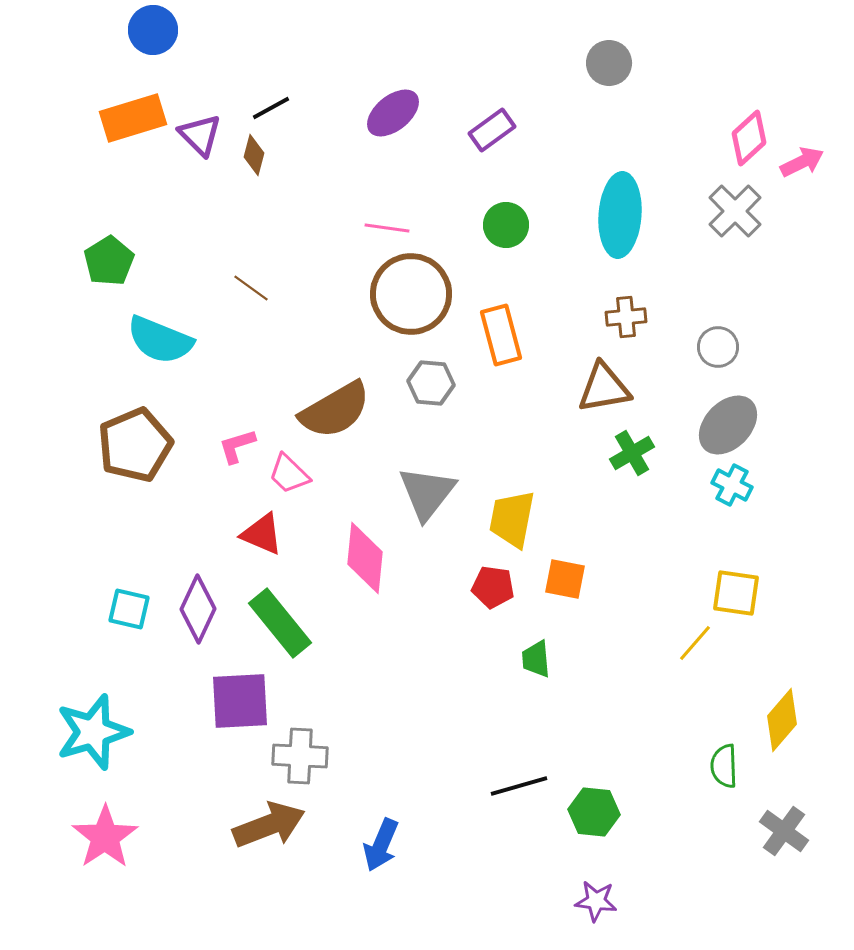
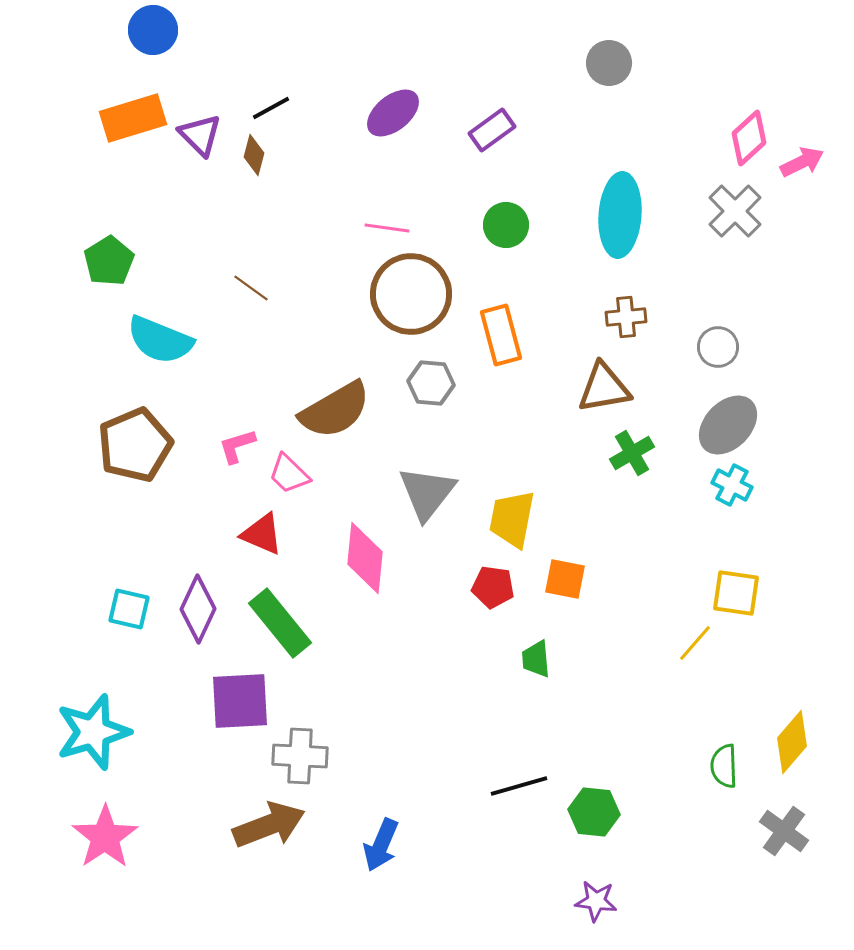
yellow diamond at (782, 720): moved 10 px right, 22 px down
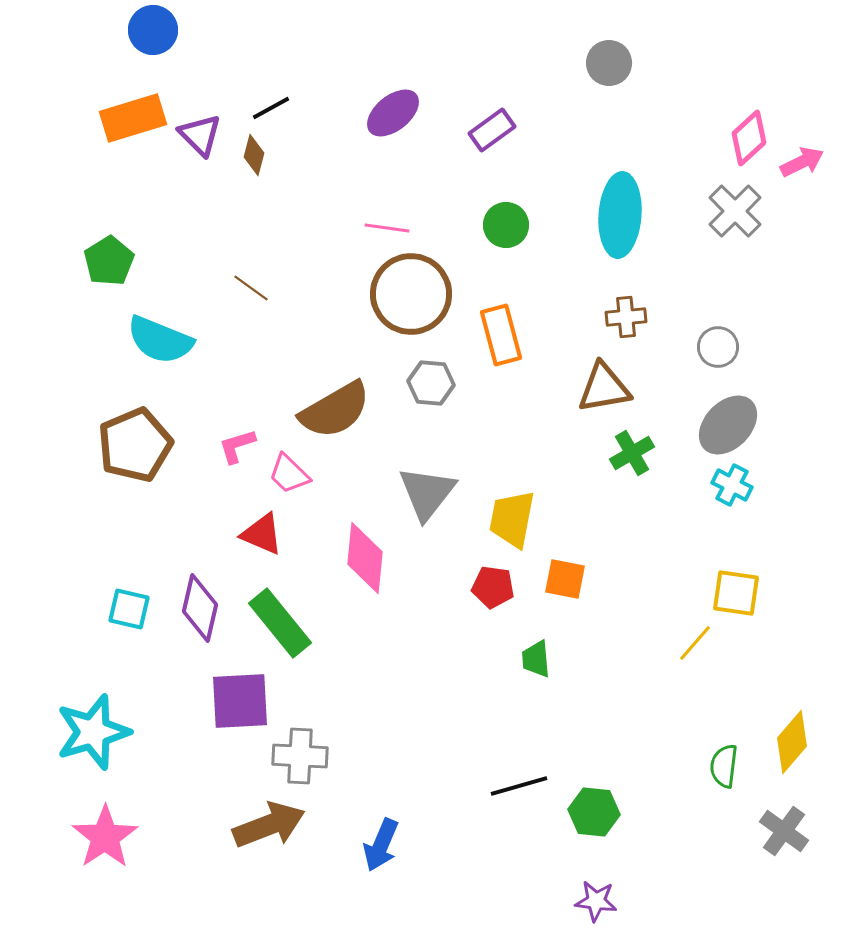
purple diamond at (198, 609): moved 2 px right, 1 px up; rotated 12 degrees counterclockwise
green semicircle at (724, 766): rotated 9 degrees clockwise
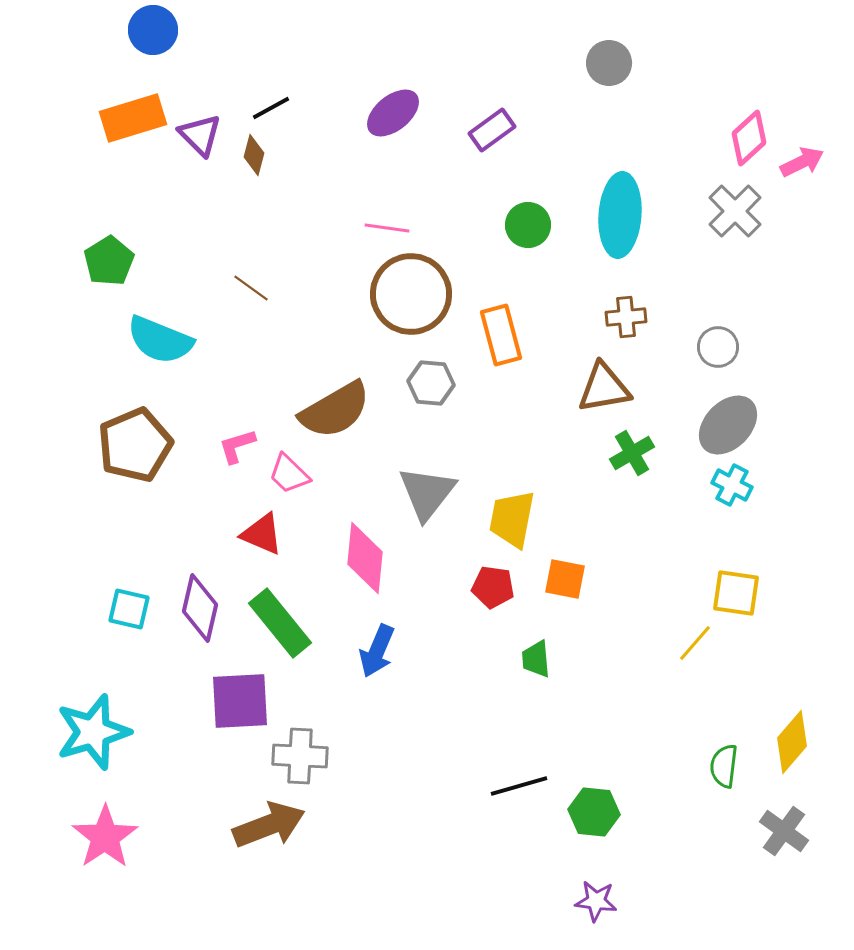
green circle at (506, 225): moved 22 px right
blue arrow at (381, 845): moved 4 px left, 194 px up
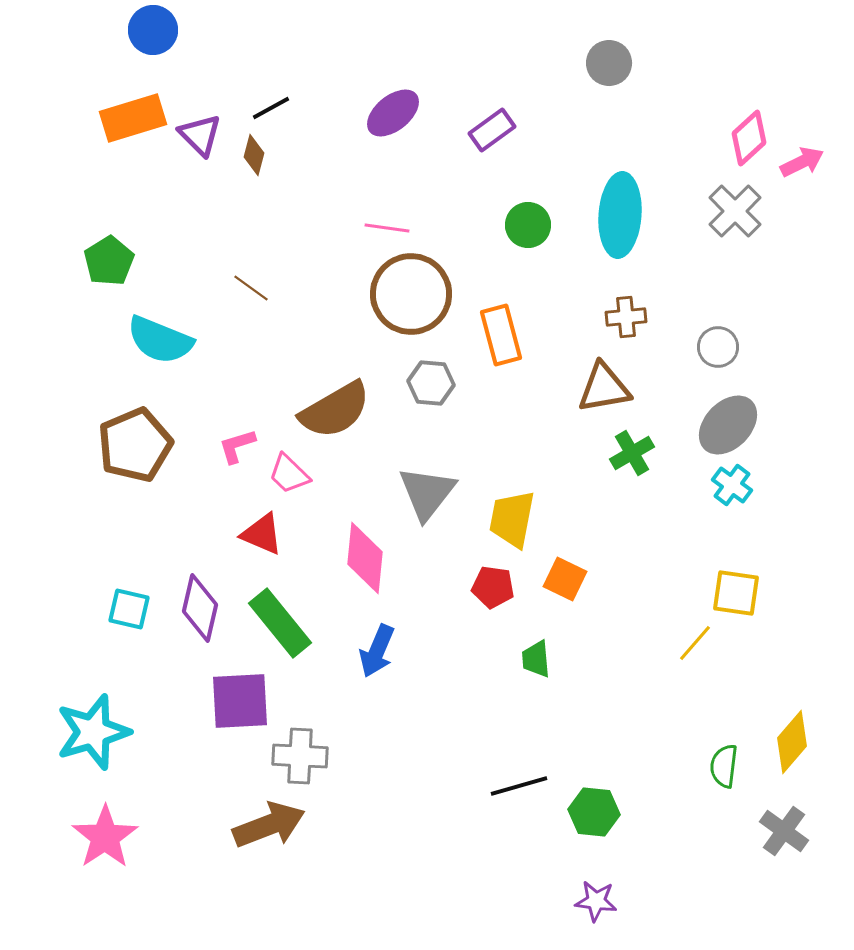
cyan cross at (732, 485): rotated 9 degrees clockwise
orange square at (565, 579): rotated 15 degrees clockwise
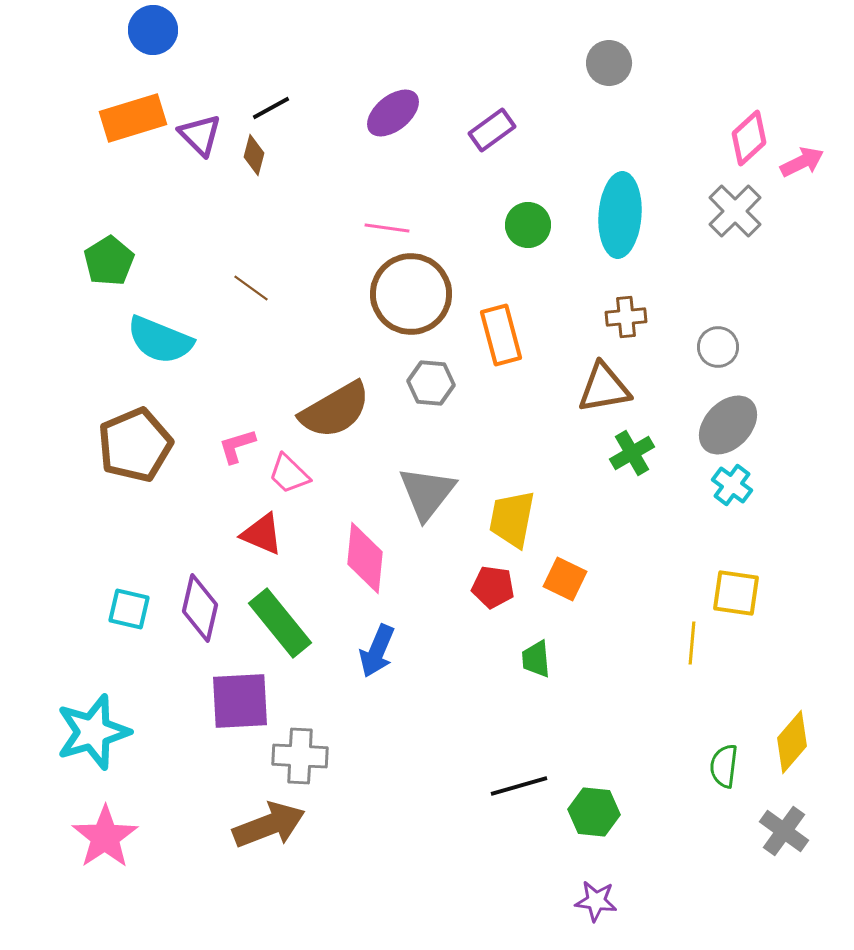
yellow line at (695, 643): moved 3 px left; rotated 36 degrees counterclockwise
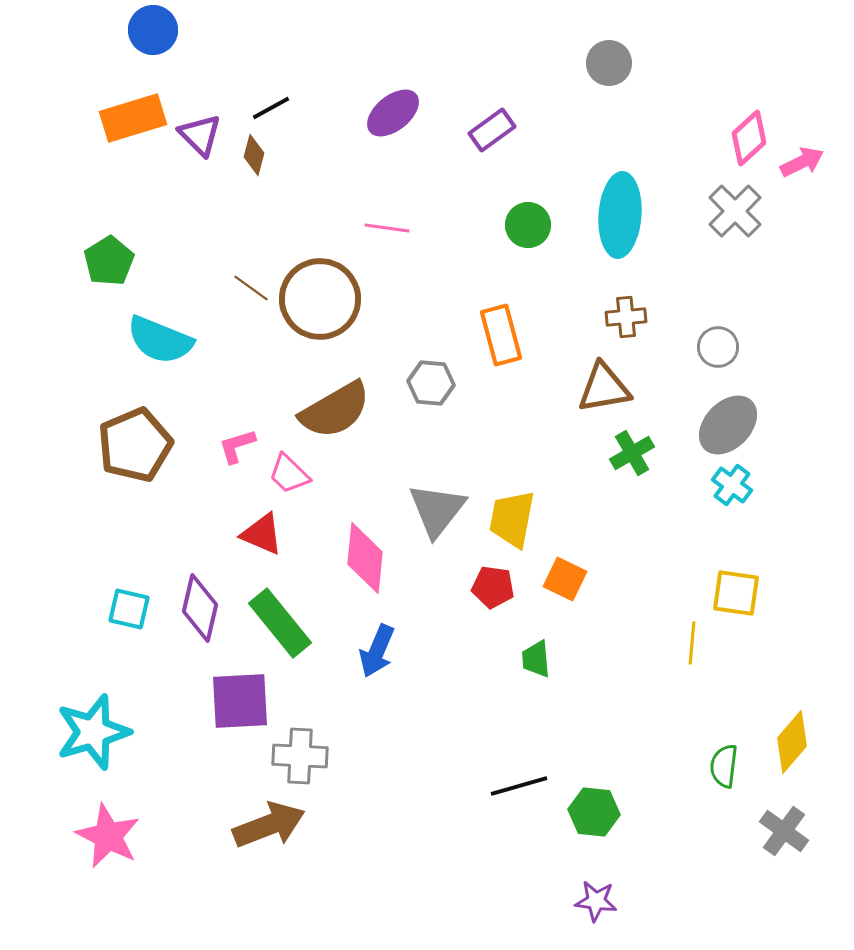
brown circle at (411, 294): moved 91 px left, 5 px down
gray triangle at (427, 493): moved 10 px right, 17 px down
pink star at (105, 837): moved 3 px right, 1 px up; rotated 12 degrees counterclockwise
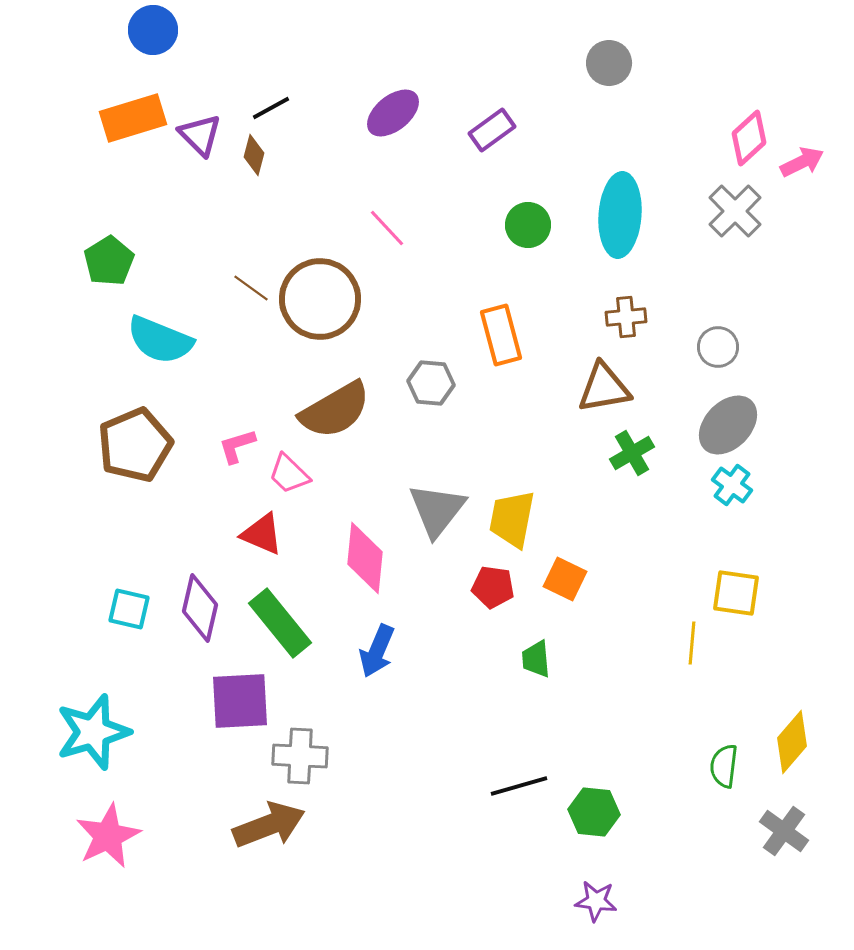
pink line at (387, 228): rotated 39 degrees clockwise
pink star at (108, 836): rotated 20 degrees clockwise
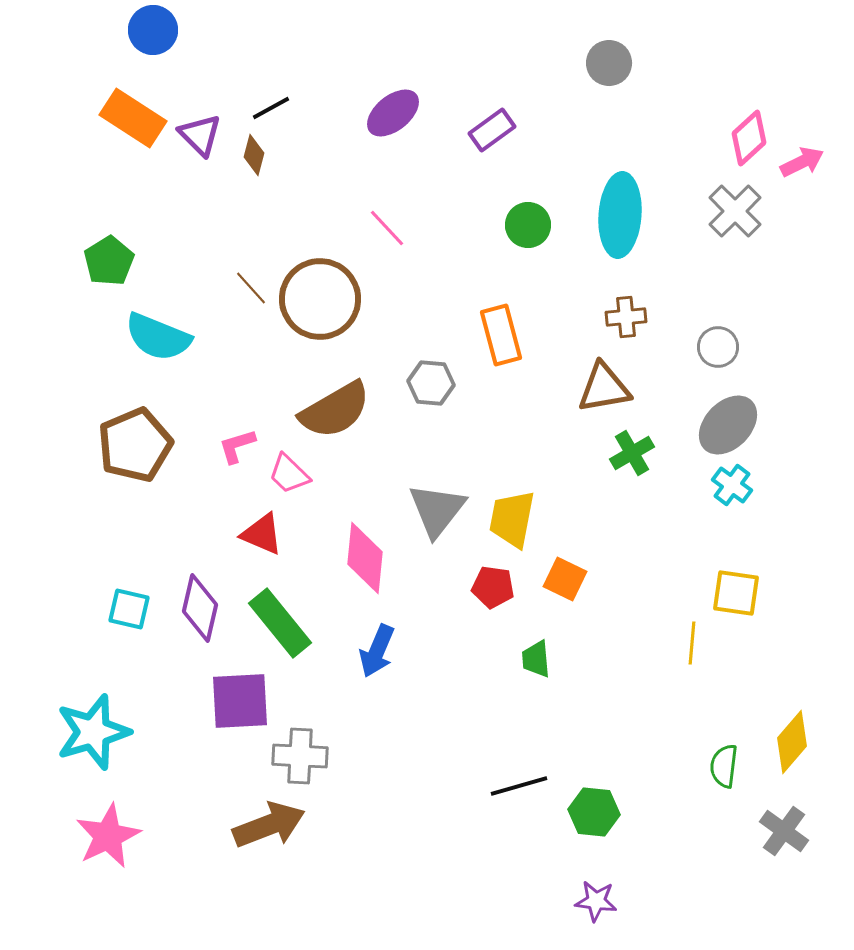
orange rectangle at (133, 118): rotated 50 degrees clockwise
brown line at (251, 288): rotated 12 degrees clockwise
cyan semicircle at (160, 340): moved 2 px left, 3 px up
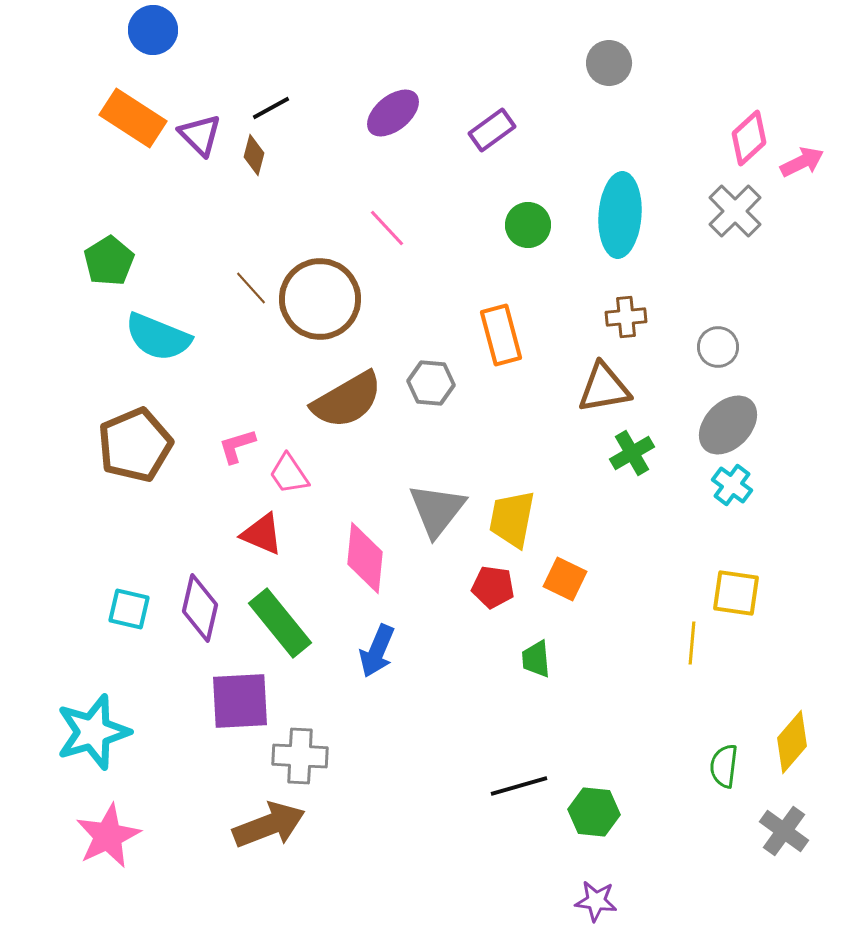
brown semicircle at (335, 410): moved 12 px right, 10 px up
pink trapezoid at (289, 474): rotated 12 degrees clockwise
